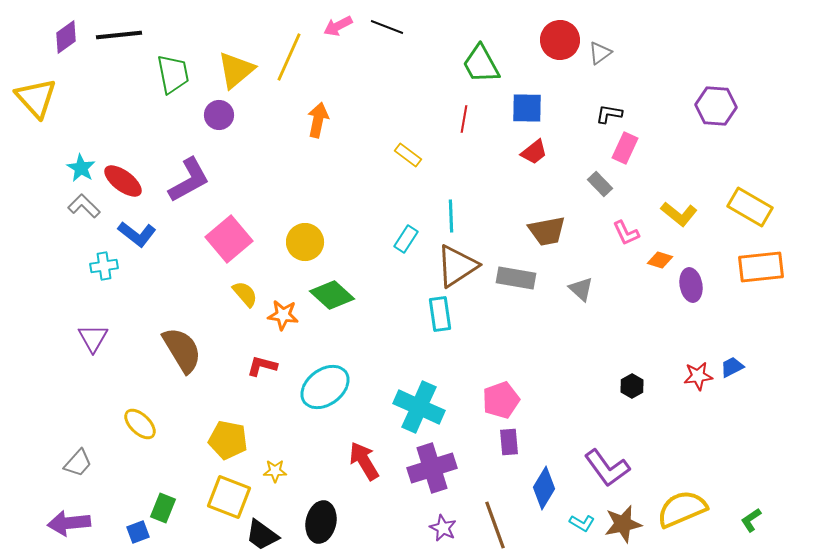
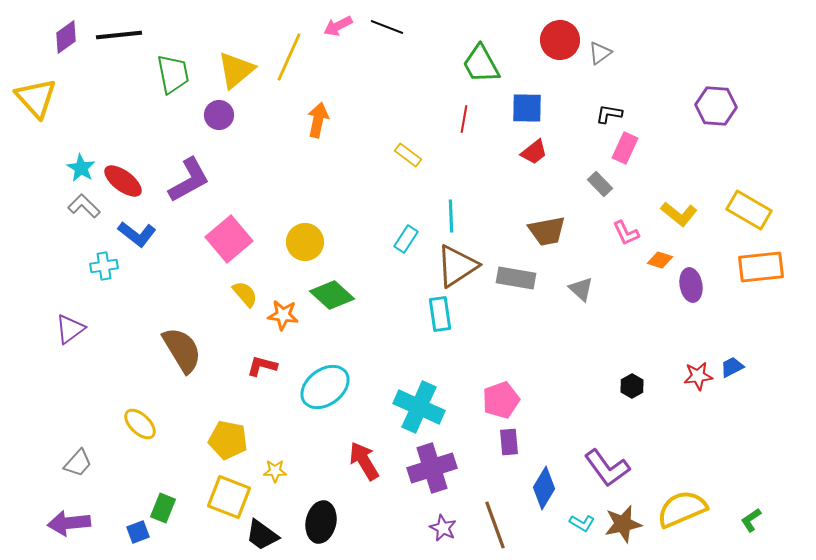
yellow rectangle at (750, 207): moved 1 px left, 3 px down
purple triangle at (93, 338): moved 23 px left, 9 px up; rotated 24 degrees clockwise
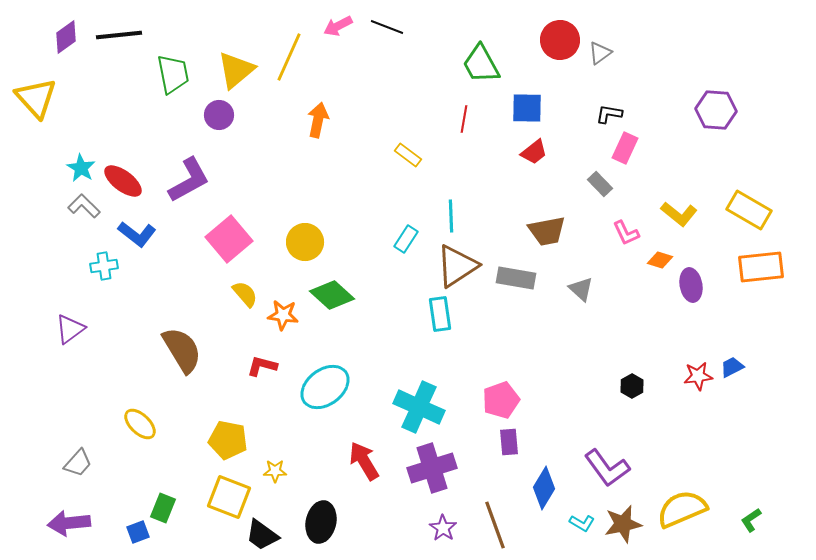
purple hexagon at (716, 106): moved 4 px down
purple star at (443, 528): rotated 8 degrees clockwise
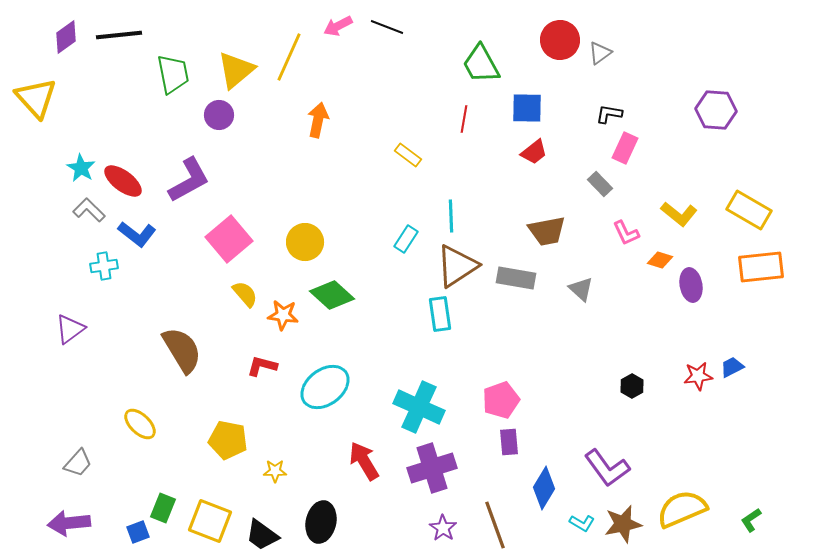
gray L-shape at (84, 206): moved 5 px right, 4 px down
yellow square at (229, 497): moved 19 px left, 24 px down
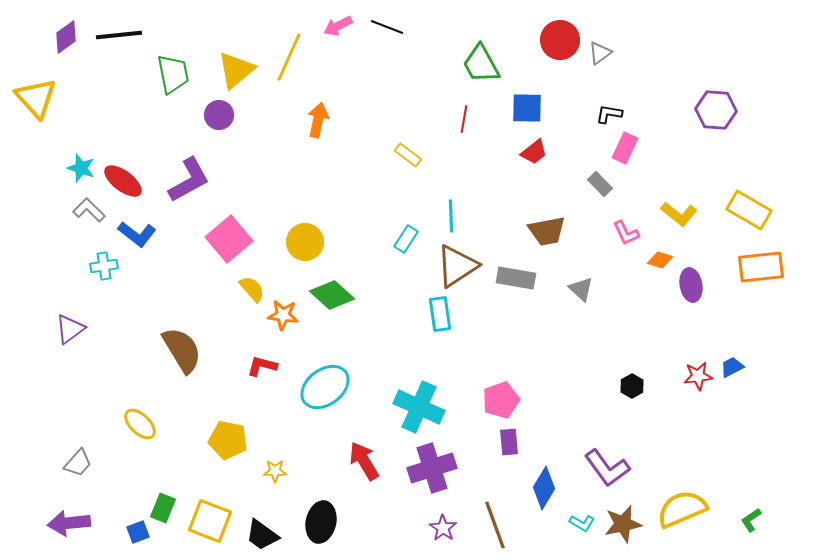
cyan star at (81, 168): rotated 12 degrees counterclockwise
yellow semicircle at (245, 294): moved 7 px right, 5 px up
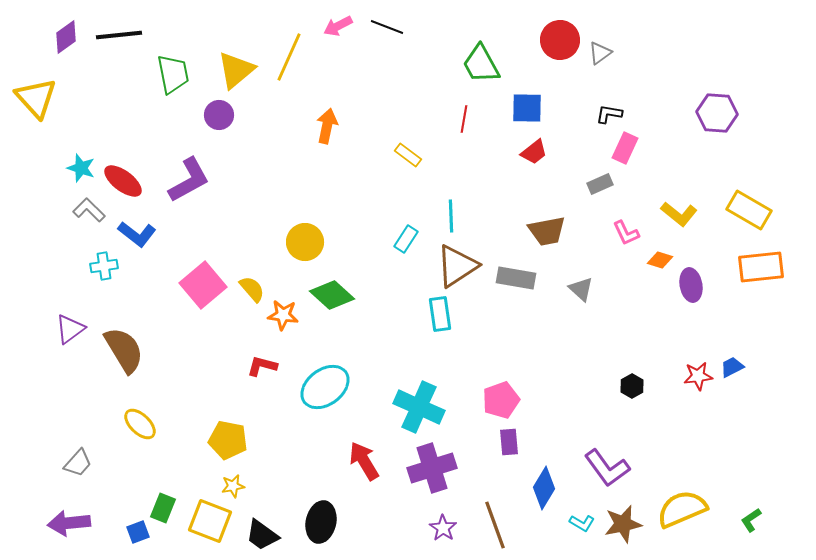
purple hexagon at (716, 110): moved 1 px right, 3 px down
orange arrow at (318, 120): moved 9 px right, 6 px down
gray rectangle at (600, 184): rotated 70 degrees counterclockwise
pink square at (229, 239): moved 26 px left, 46 px down
brown semicircle at (182, 350): moved 58 px left
yellow star at (275, 471): moved 42 px left, 15 px down; rotated 10 degrees counterclockwise
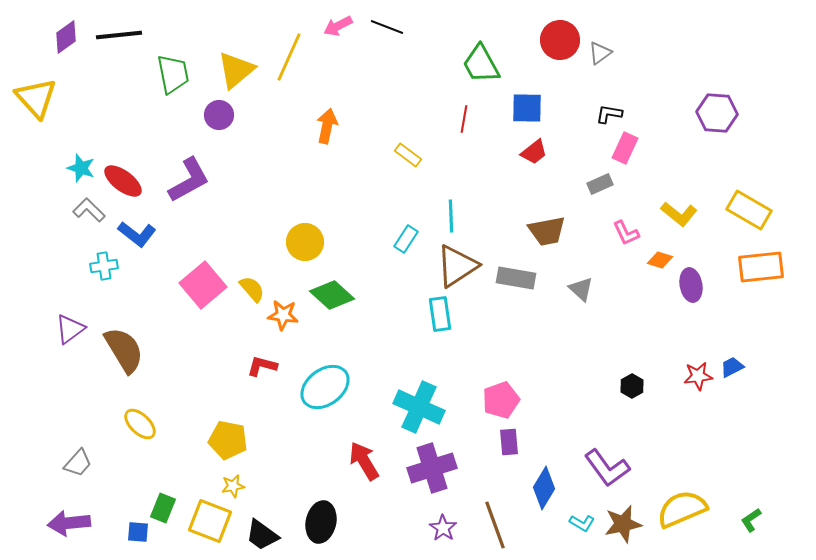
blue square at (138, 532): rotated 25 degrees clockwise
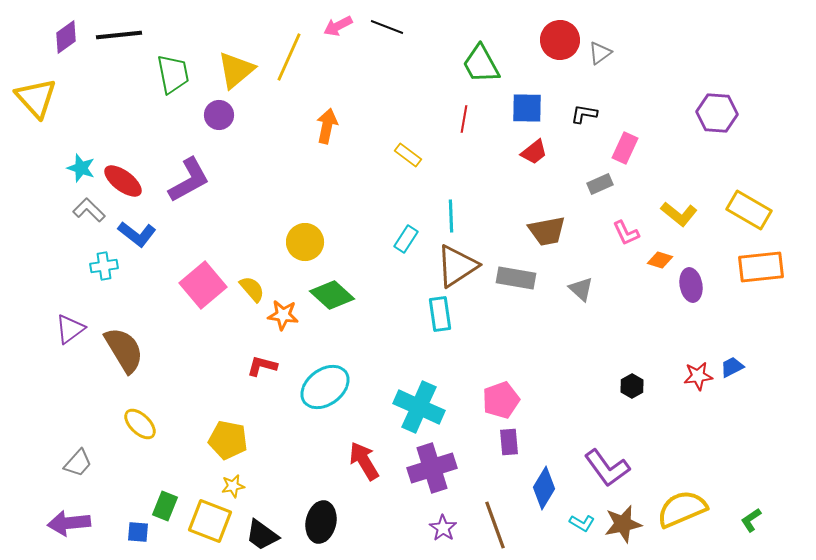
black L-shape at (609, 114): moved 25 px left
green rectangle at (163, 508): moved 2 px right, 2 px up
